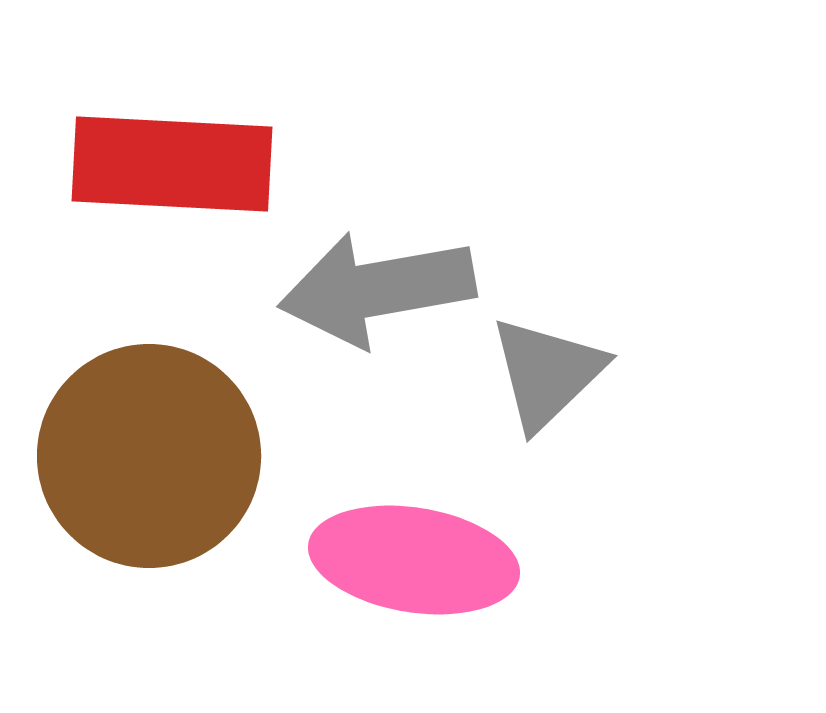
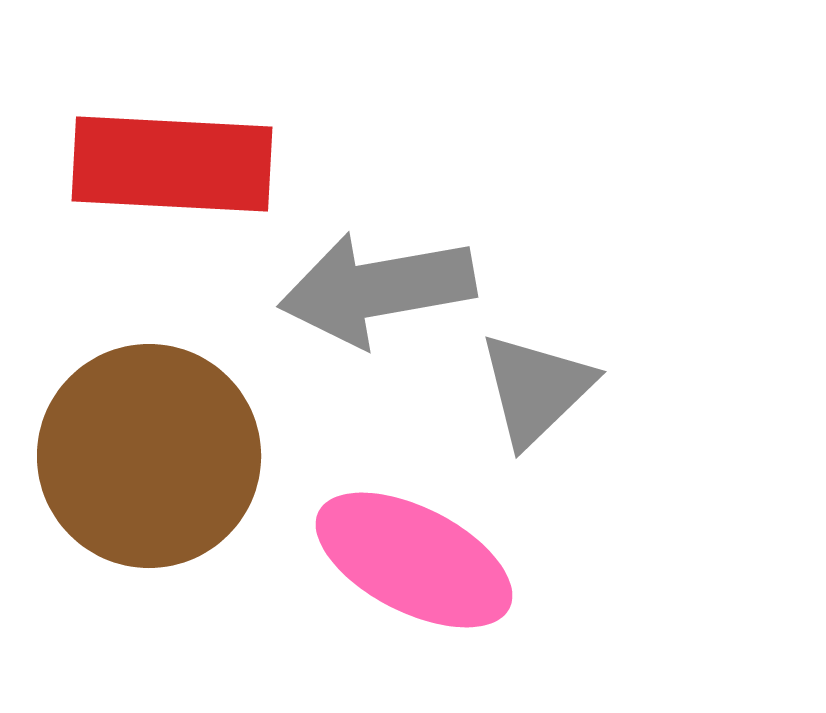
gray triangle: moved 11 px left, 16 px down
pink ellipse: rotated 18 degrees clockwise
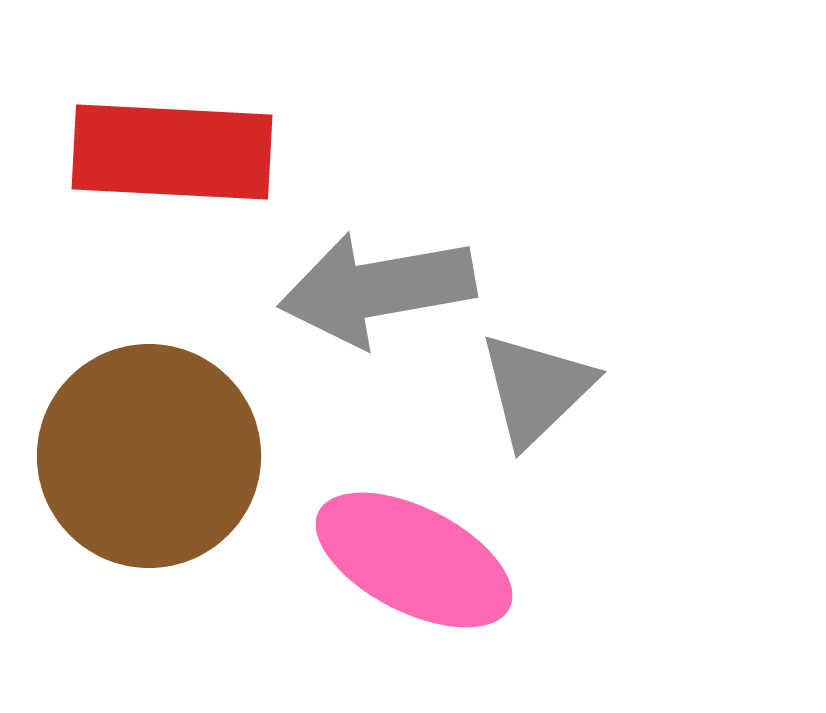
red rectangle: moved 12 px up
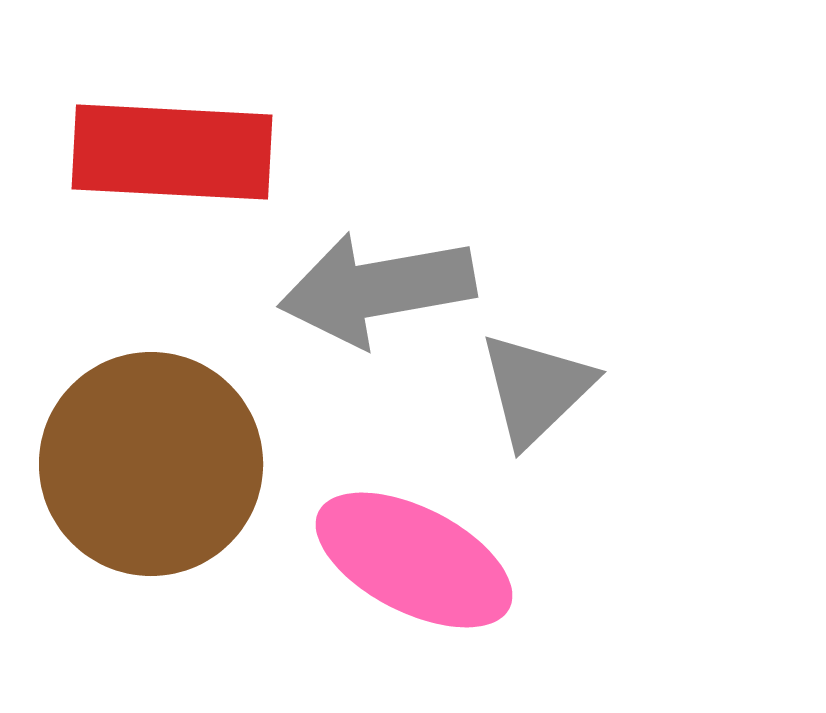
brown circle: moved 2 px right, 8 px down
